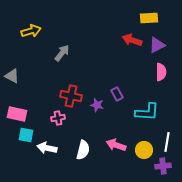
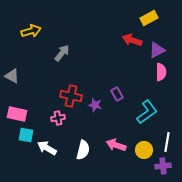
yellow rectangle: rotated 24 degrees counterclockwise
purple triangle: moved 5 px down
purple star: moved 2 px left
cyan L-shape: rotated 40 degrees counterclockwise
white arrow: rotated 18 degrees clockwise
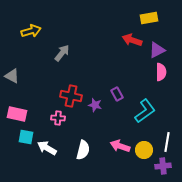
yellow rectangle: rotated 18 degrees clockwise
cyan L-shape: moved 2 px left, 1 px up
pink cross: rotated 16 degrees clockwise
cyan square: moved 2 px down
pink arrow: moved 4 px right, 1 px down
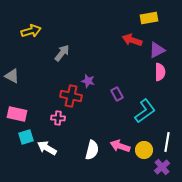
pink semicircle: moved 1 px left
purple star: moved 7 px left, 24 px up
cyan square: rotated 28 degrees counterclockwise
white semicircle: moved 9 px right
purple cross: moved 1 px left, 1 px down; rotated 35 degrees counterclockwise
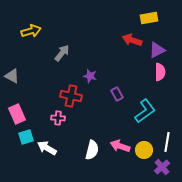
purple star: moved 2 px right, 5 px up
pink rectangle: rotated 54 degrees clockwise
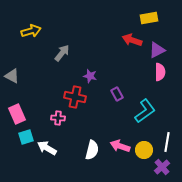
red cross: moved 4 px right, 1 px down
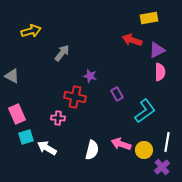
pink arrow: moved 1 px right, 2 px up
